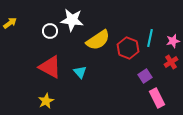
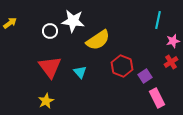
white star: moved 1 px right, 1 px down
cyan line: moved 8 px right, 18 px up
red hexagon: moved 6 px left, 18 px down
red triangle: rotated 25 degrees clockwise
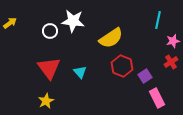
yellow semicircle: moved 13 px right, 2 px up
red triangle: moved 1 px left, 1 px down
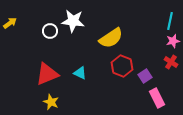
cyan line: moved 12 px right, 1 px down
red cross: rotated 24 degrees counterclockwise
red triangle: moved 2 px left, 6 px down; rotated 45 degrees clockwise
cyan triangle: moved 1 px down; rotated 24 degrees counterclockwise
yellow star: moved 5 px right, 1 px down; rotated 21 degrees counterclockwise
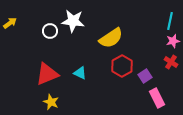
red hexagon: rotated 10 degrees clockwise
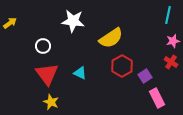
cyan line: moved 2 px left, 6 px up
white circle: moved 7 px left, 15 px down
red triangle: rotated 45 degrees counterclockwise
